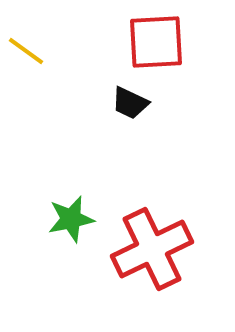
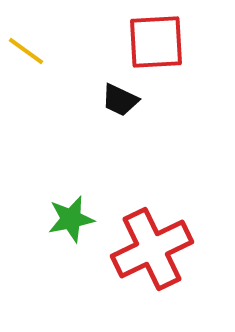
black trapezoid: moved 10 px left, 3 px up
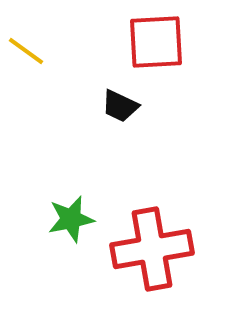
black trapezoid: moved 6 px down
red cross: rotated 16 degrees clockwise
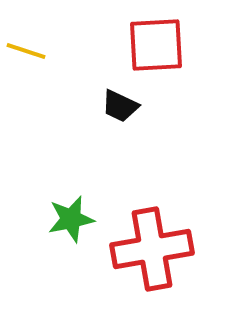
red square: moved 3 px down
yellow line: rotated 18 degrees counterclockwise
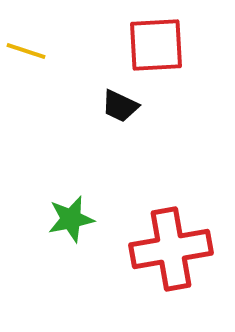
red cross: moved 19 px right
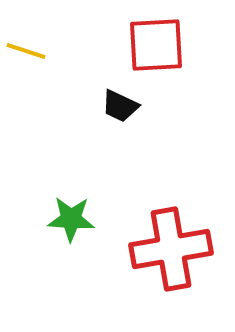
green star: rotated 15 degrees clockwise
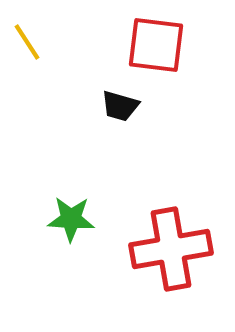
red square: rotated 10 degrees clockwise
yellow line: moved 1 px right, 9 px up; rotated 39 degrees clockwise
black trapezoid: rotated 9 degrees counterclockwise
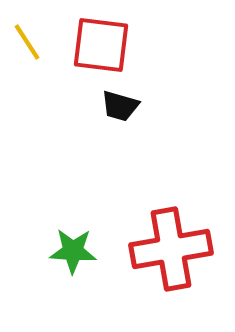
red square: moved 55 px left
green star: moved 2 px right, 32 px down
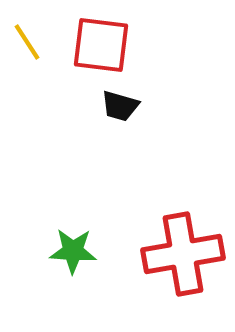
red cross: moved 12 px right, 5 px down
